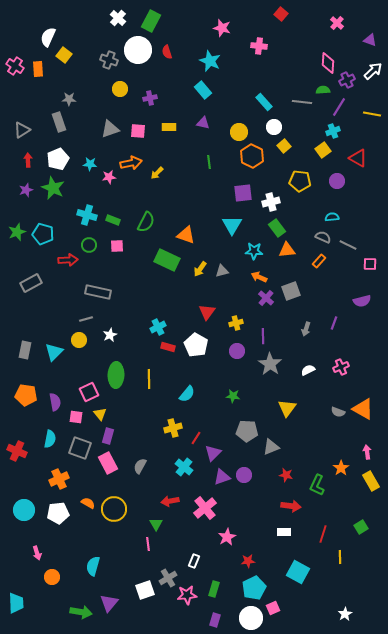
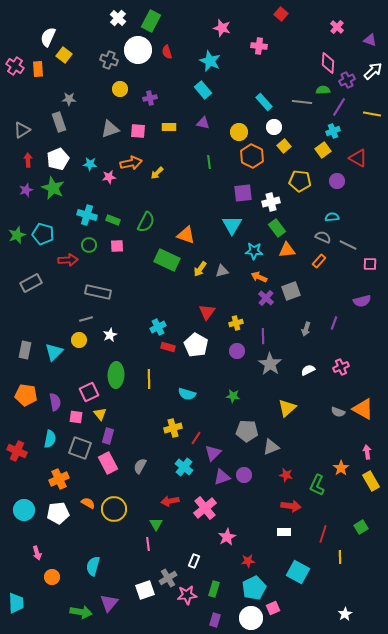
pink cross at (337, 23): moved 4 px down
green star at (17, 232): moved 3 px down
cyan semicircle at (187, 394): rotated 66 degrees clockwise
yellow triangle at (287, 408): rotated 12 degrees clockwise
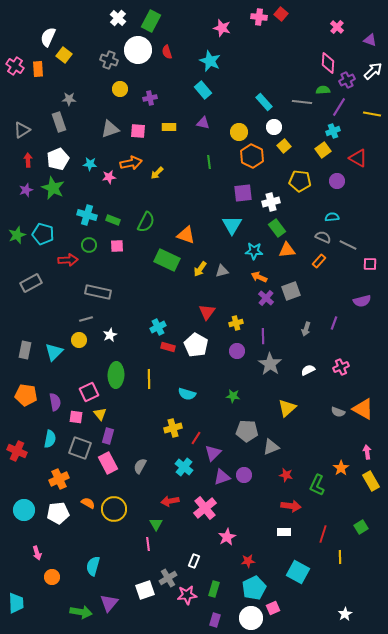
pink cross at (259, 46): moved 29 px up
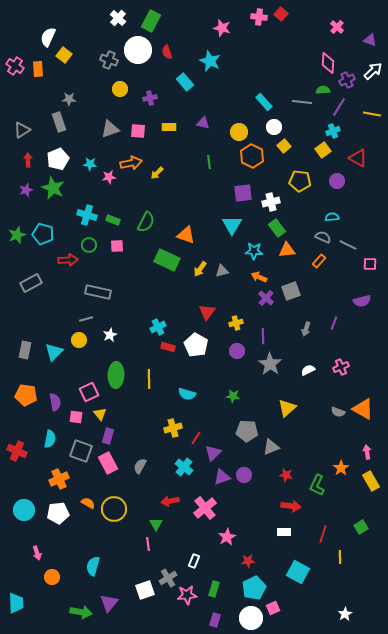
cyan rectangle at (203, 90): moved 18 px left, 8 px up
gray square at (80, 448): moved 1 px right, 3 px down
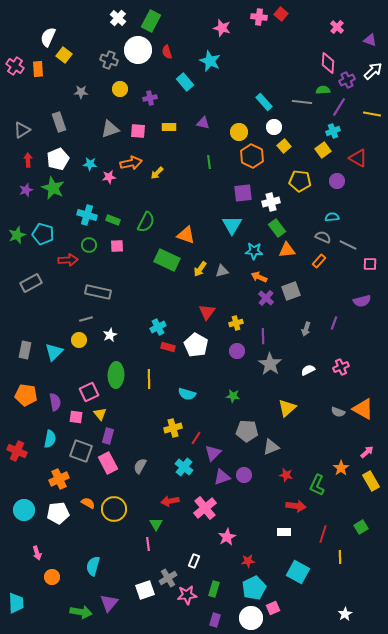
gray star at (69, 99): moved 12 px right, 7 px up
pink arrow at (367, 452): rotated 56 degrees clockwise
red arrow at (291, 506): moved 5 px right
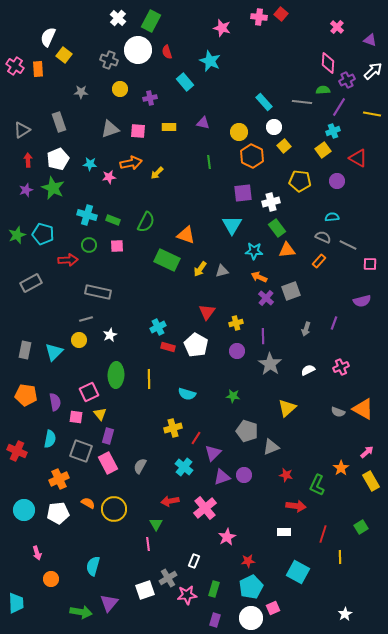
gray pentagon at (247, 431): rotated 15 degrees clockwise
orange circle at (52, 577): moved 1 px left, 2 px down
cyan pentagon at (254, 588): moved 3 px left, 1 px up
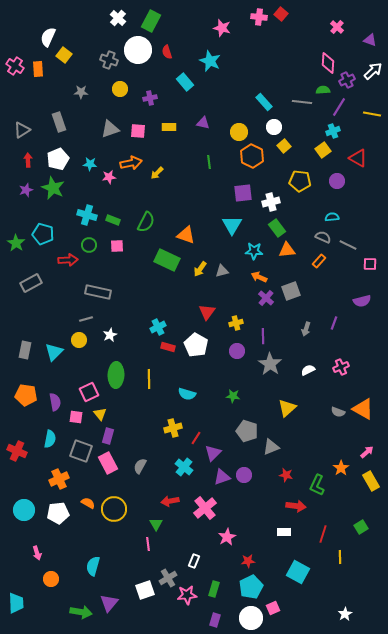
green star at (17, 235): moved 1 px left, 8 px down; rotated 18 degrees counterclockwise
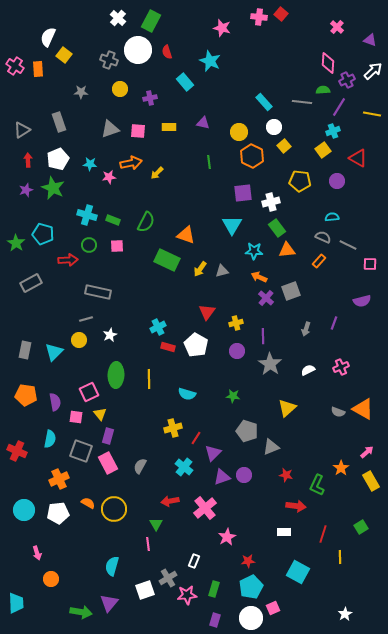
cyan semicircle at (93, 566): moved 19 px right
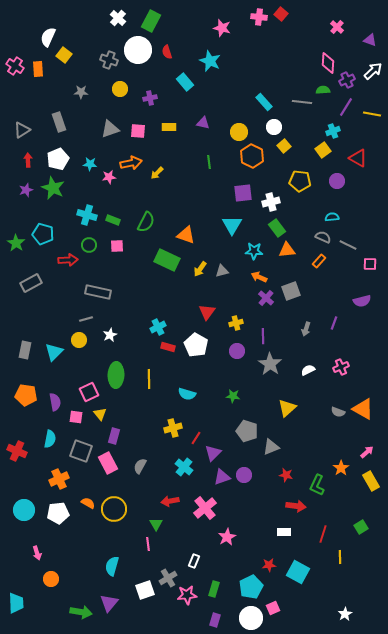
purple line at (339, 107): moved 7 px right
purple rectangle at (108, 436): moved 6 px right
red star at (248, 561): moved 21 px right, 4 px down
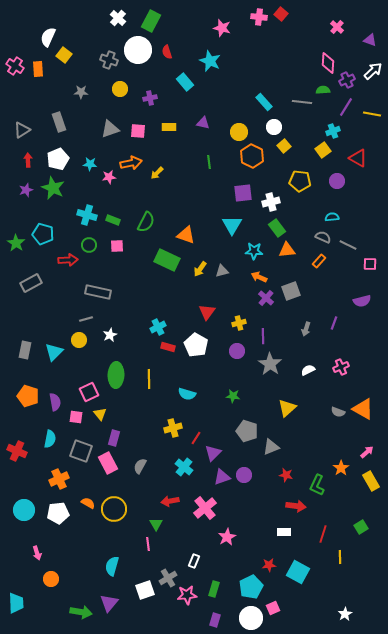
yellow cross at (236, 323): moved 3 px right
orange pentagon at (26, 395): moved 2 px right, 1 px down; rotated 10 degrees clockwise
purple rectangle at (114, 436): moved 2 px down
